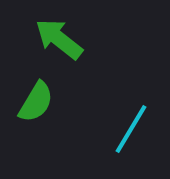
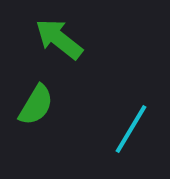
green semicircle: moved 3 px down
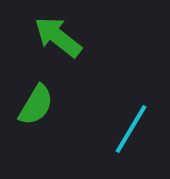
green arrow: moved 1 px left, 2 px up
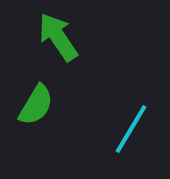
green arrow: rotated 18 degrees clockwise
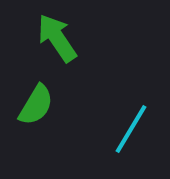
green arrow: moved 1 px left, 1 px down
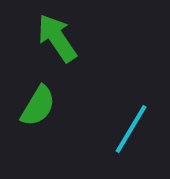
green semicircle: moved 2 px right, 1 px down
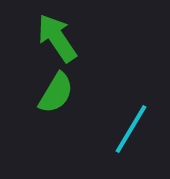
green semicircle: moved 18 px right, 13 px up
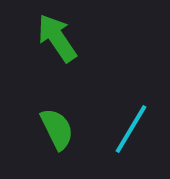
green semicircle: moved 1 px right, 36 px down; rotated 57 degrees counterclockwise
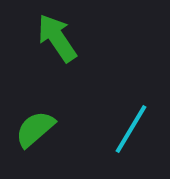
green semicircle: moved 22 px left; rotated 105 degrees counterclockwise
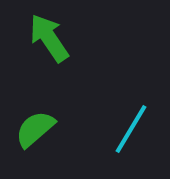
green arrow: moved 8 px left
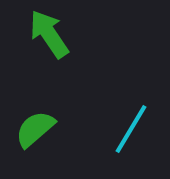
green arrow: moved 4 px up
